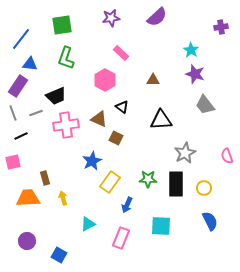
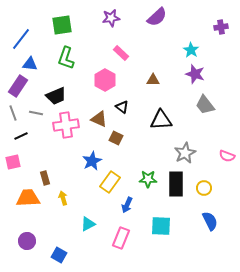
gray line at (36, 113): rotated 32 degrees clockwise
pink semicircle at (227, 156): rotated 49 degrees counterclockwise
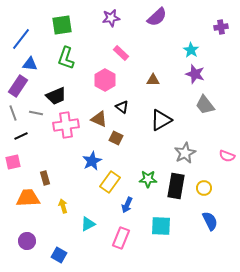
black triangle at (161, 120): rotated 25 degrees counterclockwise
black rectangle at (176, 184): moved 2 px down; rotated 10 degrees clockwise
yellow arrow at (63, 198): moved 8 px down
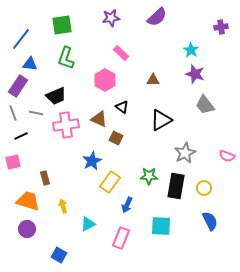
green star at (148, 179): moved 1 px right, 3 px up
orange trapezoid at (28, 198): moved 3 px down; rotated 20 degrees clockwise
purple circle at (27, 241): moved 12 px up
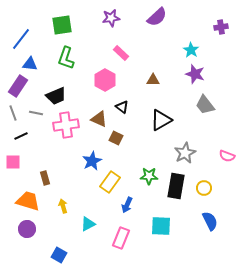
pink square at (13, 162): rotated 14 degrees clockwise
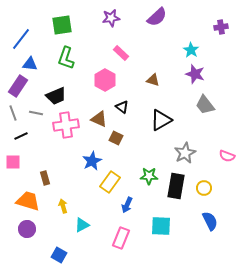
brown triangle at (153, 80): rotated 16 degrees clockwise
cyan triangle at (88, 224): moved 6 px left, 1 px down
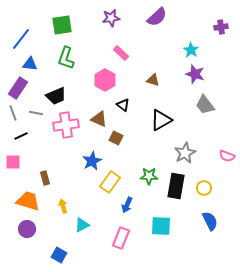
purple rectangle at (18, 86): moved 2 px down
black triangle at (122, 107): moved 1 px right, 2 px up
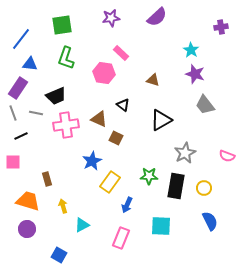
pink hexagon at (105, 80): moved 1 px left, 7 px up; rotated 20 degrees counterclockwise
brown rectangle at (45, 178): moved 2 px right, 1 px down
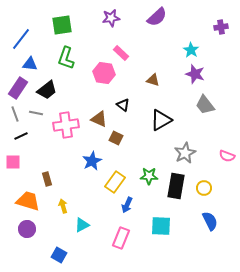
black trapezoid at (56, 96): moved 9 px left, 6 px up; rotated 15 degrees counterclockwise
gray line at (13, 113): moved 2 px right, 1 px down
yellow rectangle at (110, 182): moved 5 px right
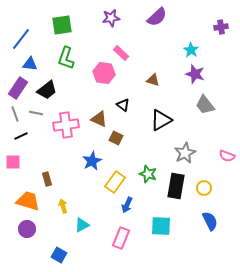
green star at (149, 176): moved 1 px left, 2 px up; rotated 18 degrees clockwise
